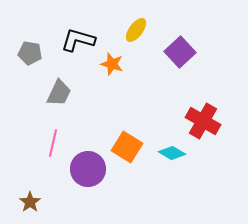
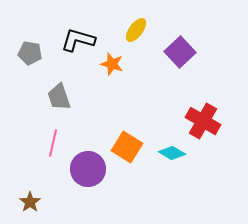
gray trapezoid: moved 4 px down; rotated 136 degrees clockwise
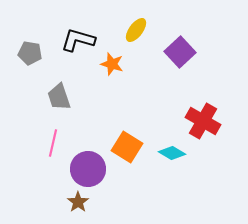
brown star: moved 48 px right
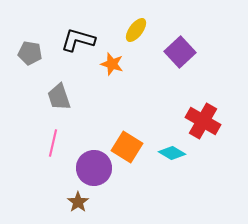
purple circle: moved 6 px right, 1 px up
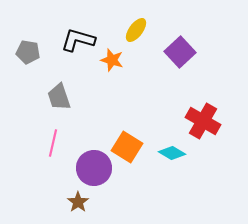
gray pentagon: moved 2 px left, 1 px up
orange star: moved 4 px up
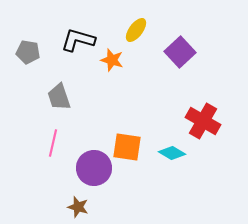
orange square: rotated 24 degrees counterclockwise
brown star: moved 5 px down; rotated 20 degrees counterclockwise
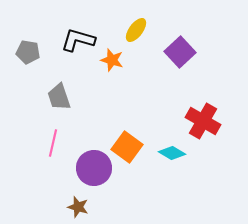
orange square: rotated 28 degrees clockwise
